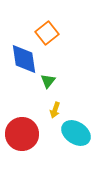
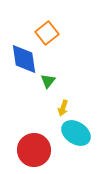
yellow arrow: moved 8 px right, 2 px up
red circle: moved 12 px right, 16 px down
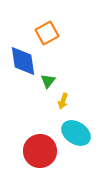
orange square: rotated 10 degrees clockwise
blue diamond: moved 1 px left, 2 px down
yellow arrow: moved 7 px up
red circle: moved 6 px right, 1 px down
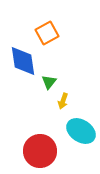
green triangle: moved 1 px right, 1 px down
cyan ellipse: moved 5 px right, 2 px up
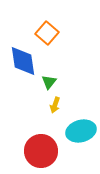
orange square: rotated 20 degrees counterclockwise
yellow arrow: moved 8 px left, 4 px down
cyan ellipse: rotated 48 degrees counterclockwise
red circle: moved 1 px right
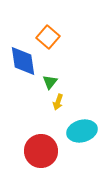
orange square: moved 1 px right, 4 px down
green triangle: moved 1 px right
yellow arrow: moved 3 px right, 3 px up
cyan ellipse: moved 1 px right
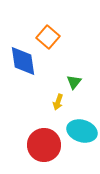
green triangle: moved 24 px right
cyan ellipse: rotated 32 degrees clockwise
red circle: moved 3 px right, 6 px up
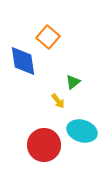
green triangle: moved 1 px left; rotated 14 degrees clockwise
yellow arrow: moved 1 px up; rotated 56 degrees counterclockwise
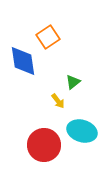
orange square: rotated 15 degrees clockwise
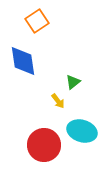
orange square: moved 11 px left, 16 px up
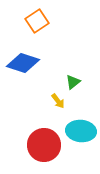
blue diamond: moved 2 px down; rotated 64 degrees counterclockwise
cyan ellipse: moved 1 px left; rotated 12 degrees counterclockwise
